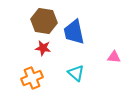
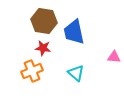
orange cross: moved 7 px up
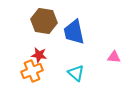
red star: moved 4 px left, 7 px down
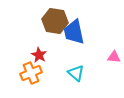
brown hexagon: moved 11 px right
red star: rotated 21 degrees clockwise
orange cross: moved 1 px left, 2 px down
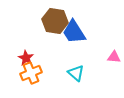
blue trapezoid: rotated 20 degrees counterclockwise
red star: moved 13 px left, 3 px down
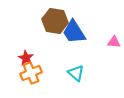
pink triangle: moved 15 px up
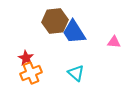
brown hexagon: rotated 15 degrees counterclockwise
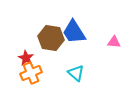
brown hexagon: moved 4 px left, 17 px down; rotated 15 degrees clockwise
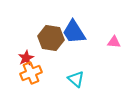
red star: rotated 14 degrees clockwise
cyan triangle: moved 6 px down
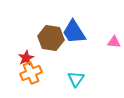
cyan triangle: rotated 24 degrees clockwise
